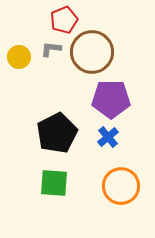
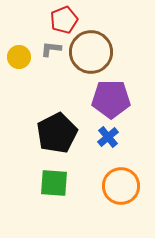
brown circle: moved 1 px left
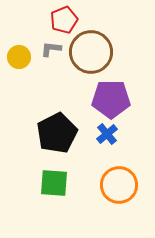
blue cross: moved 1 px left, 3 px up
orange circle: moved 2 px left, 1 px up
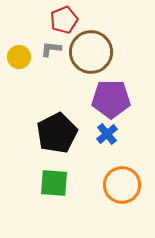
orange circle: moved 3 px right
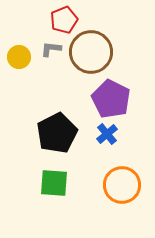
purple pentagon: rotated 27 degrees clockwise
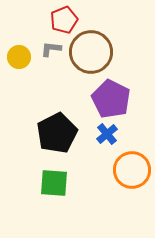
orange circle: moved 10 px right, 15 px up
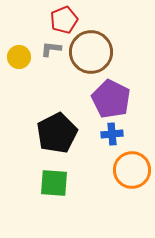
blue cross: moved 5 px right; rotated 35 degrees clockwise
